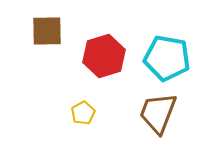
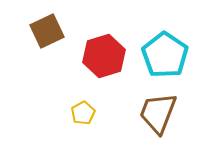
brown square: rotated 24 degrees counterclockwise
cyan pentagon: moved 2 px left, 3 px up; rotated 24 degrees clockwise
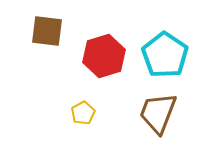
brown square: rotated 32 degrees clockwise
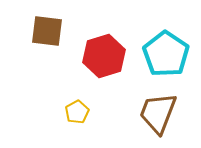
cyan pentagon: moved 1 px right, 1 px up
yellow pentagon: moved 6 px left, 1 px up
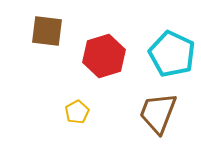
cyan pentagon: moved 6 px right; rotated 9 degrees counterclockwise
